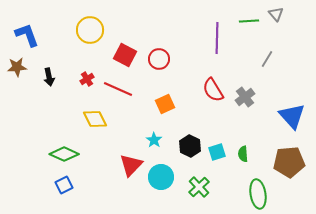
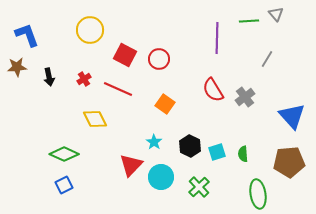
red cross: moved 3 px left
orange square: rotated 30 degrees counterclockwise
cyan star: moved 2 px down
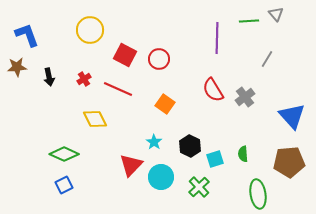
cyan square: moved 2 px left, 7 px down
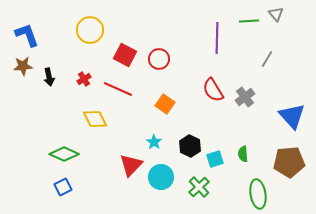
brown star: moved 6 px right, 1 px up
blue square: moved 1 px left, 2 px down
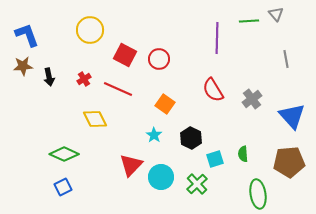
gray line: moved 19 px right; rotated 42 degrees counterclockwise
gray cross: moved 7 px right, 2 px down
cyan star: moved 7 px up
black hexagon: moved 1 px right, 8 px up
green cross: moved 2 px left, 3 px up
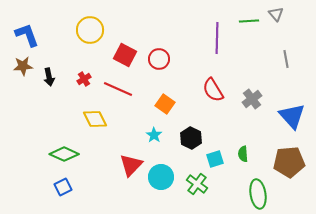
green cross: rotated 10 degrees counterclockwise
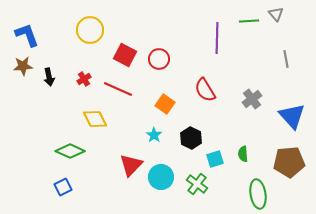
red semicircle: moved 8 px left
green diamond: moved 6 px right, 3 px up
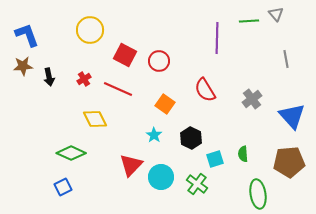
red circle: moved 2 px down
green diamond: moved 1 px right, 2 px down
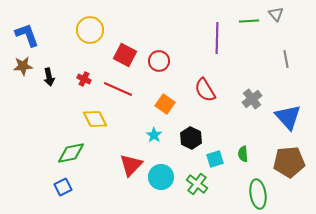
red cross: rotated 32 degrees counterclockwise
blue triangle: moved 4 px left, 1 px down
green diamond: rotated 36 degrees counterclockwise
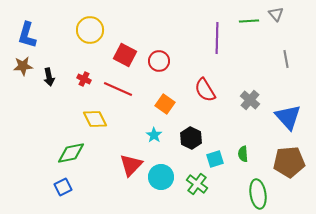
blue L-shape: rotated 144 degrees counterclockwise
gray cross: moved 2 px left, 1 px down; rotated 12 degrees counterclockwise
